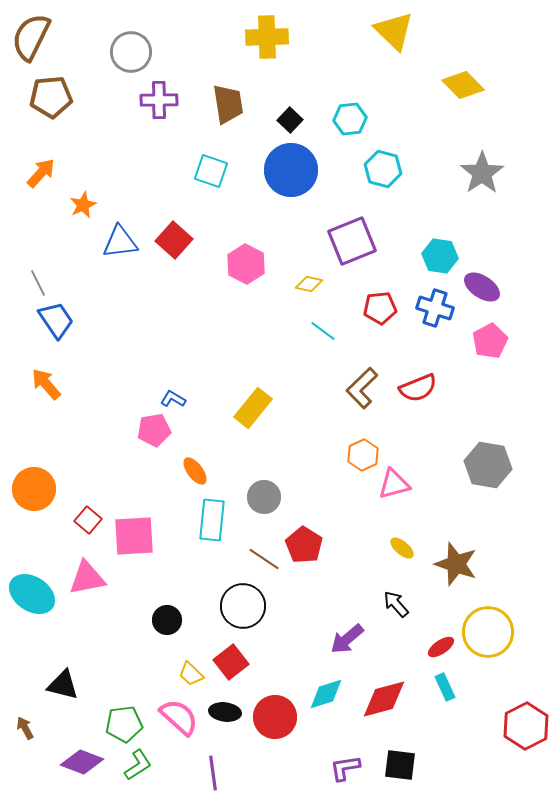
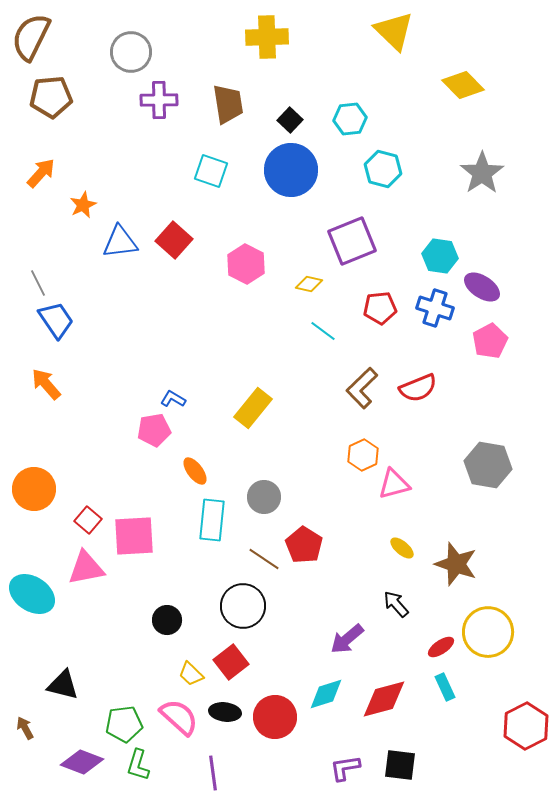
pink triangle at (87, 578): moved 1 px left, 10 px up
green L-shape at (138, 765): rotated 140 degrees clockwise
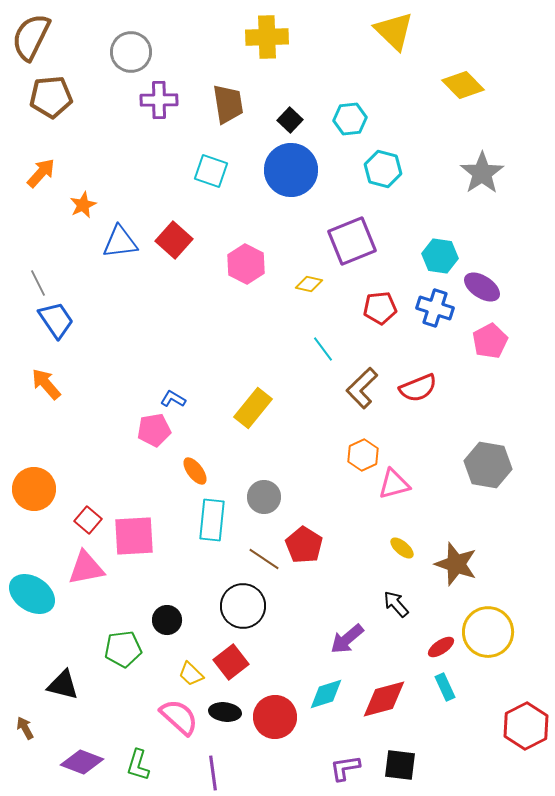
cyan line at (323, 331): moved 18 px down; rotated 16 degrees clockwise
green pentagon at (124, 724): moved 1 px left, 75 px up
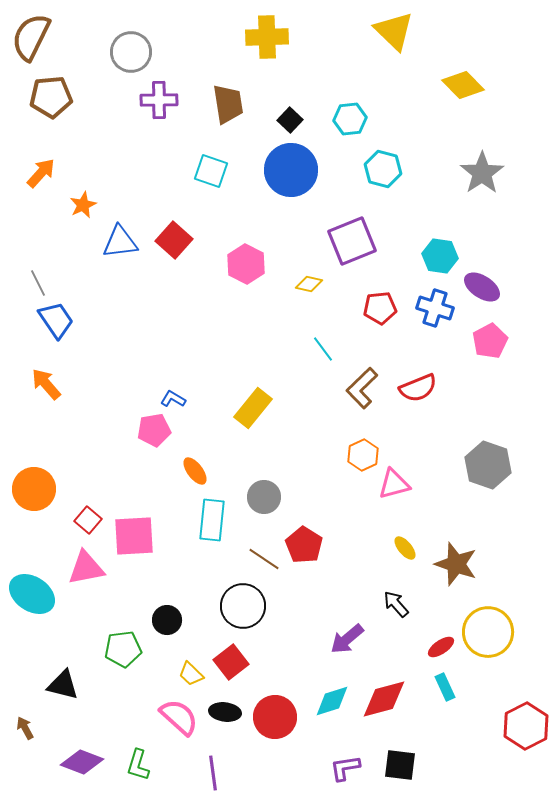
gray hexagon at (488, 465): rotated 9 degrees clockwise
yellow ellipse at (402, 548): moved 3 px right; rotated 10 degrees clockwise
cyan diamond at (326, 694): moved 6 px right, 7 px down
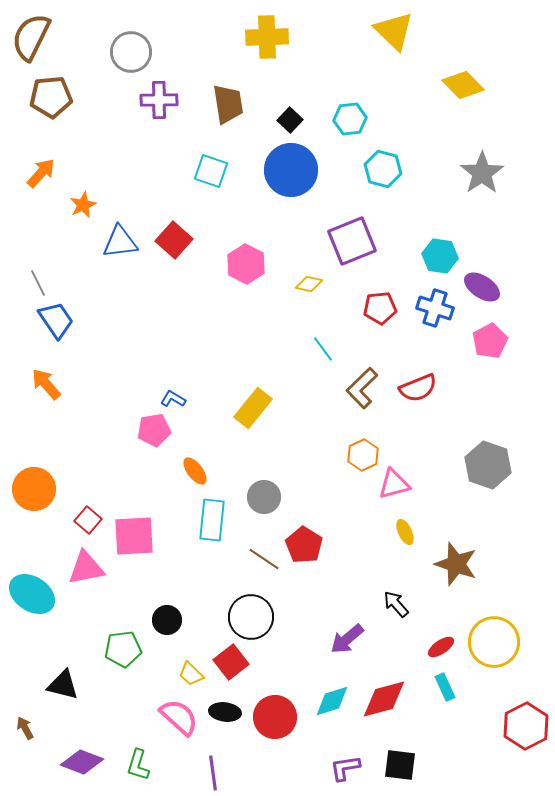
yellow ellipse at (405, 548): moved 16 px up; rotated 15 degrees clockwise
black circle at (243, 606): moved 8 px right, 11 px down
yellow circle at (488, 632): moved 6 px right, 10 px down
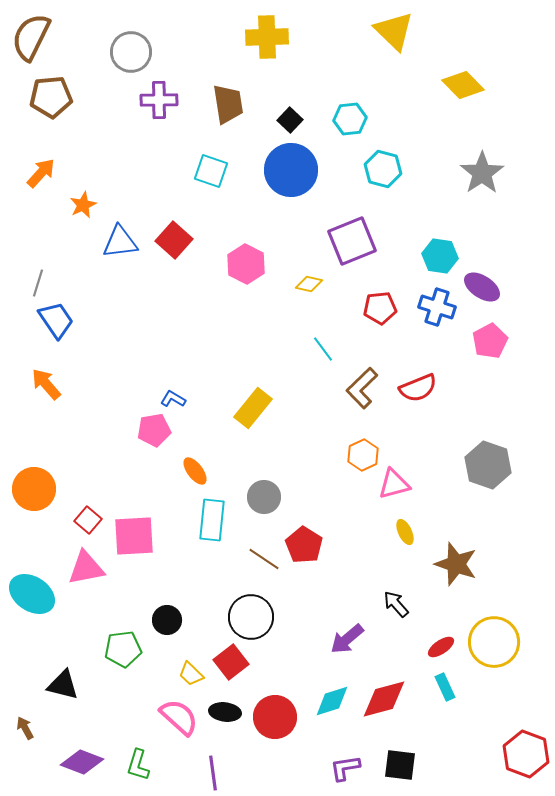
gray line at (38, 283): rotated 44 degrees clockwise
blue cross at (435, 308): moved 2 px right, 1 px up
red hexagon at (526, 726): moved 28 px down; rotated 12 degrees counterclockwise
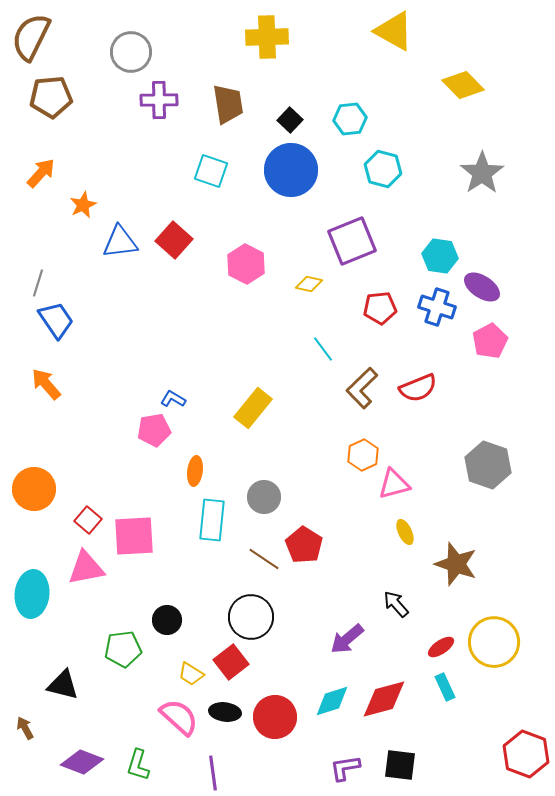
yellow triangle at (394, 31): rotated 15 degrees counterclockwise
orange ellipse at (195, 471): rotated 44 degrees clockwise
cyan ellipse at (32, 594): rotated 63 degrees clockwise
yellow trapezoid at (191, 674): rotated 12 degrees counterclockwise
